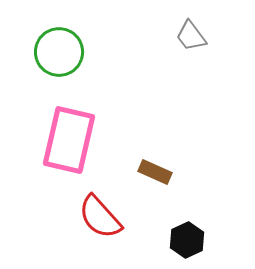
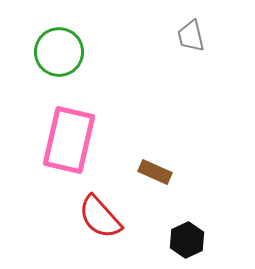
gray trapezoid: rotated 24 degrees clockwise
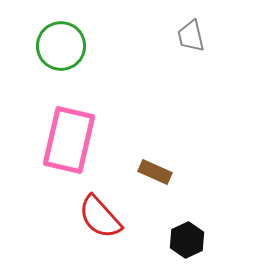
green circle: moved 2 px right, 6 px up
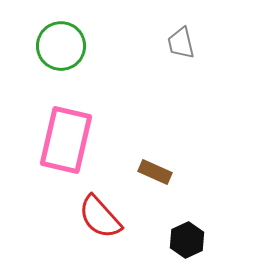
gray trapezoid: moved 10 px left, 7 px down
pink rectangle: moved 3 px left
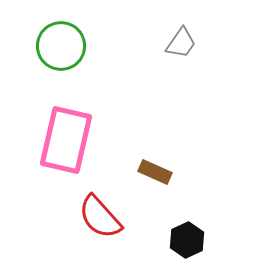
gray trapezoid: rotated 132 degrees counterclockwise
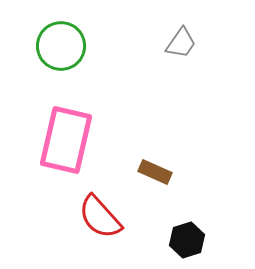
black hexagon: rotated 8 degrees clockwise
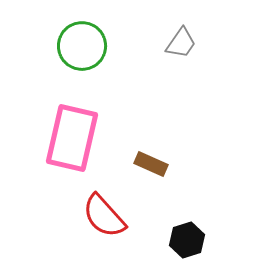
green circle: moved 21 px right
pink rectangle: moved 6 px right, 2 px up
brown rectangle: moved 4 px left, 8 px up
red semicircle: moved 4 px right, 1 px up
